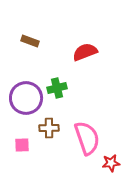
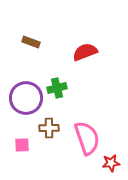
brown rectangle: moved 1 px right, 1 px down
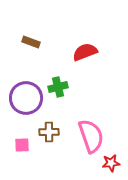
green cross: moved 1 px right, 1 px up
brown cross: moved 4 px down
pink semicircle: moved 4 px right, 2 px up
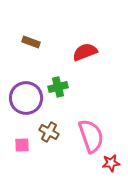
brown cross: rotated 30 degrees clockwise
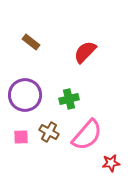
brown rectangle: rotated 18 degrees clockwise
red semicircle: rotated 25 degrees counterclockwise
green cross: moved 11 px right, 12 px down
purple circle: moved 1 px left, 3 px up
pink semicircle: moved 4 px left, 1 px up; rotated 60 degrees clockwise
pink square: moved 1 px left, 8 px up
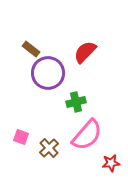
brown rectangle: moved 7 px down
purple circle: moved 23 px right, 22 px up
green cross: moved 7 px right, 3 px down
brown cross: moved 16 px down; rotated 18 degrees clockwise
pink square: rotated 21 degrees clockwise
